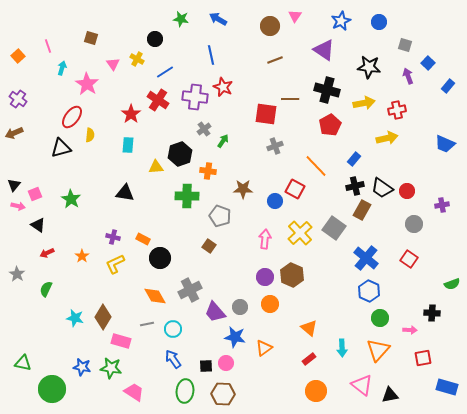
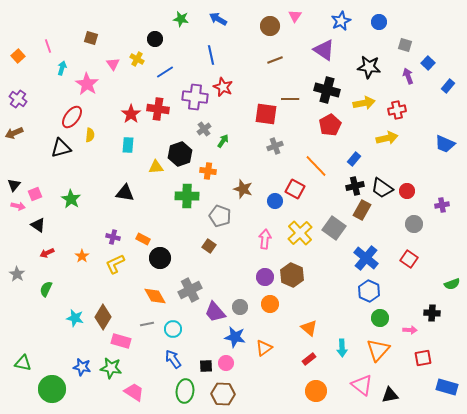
red cross at (158, 100): moved 9 px down; rotated 25 degrees counterclockwise
brown star at (243, 189): rotated 18 degrees clockwise
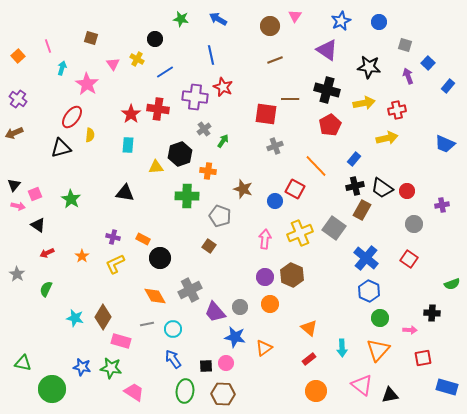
purple triangle at (324, 50): moved 3 px right
yellow cross at (300, 233): rotated 20 degrees clockwise
